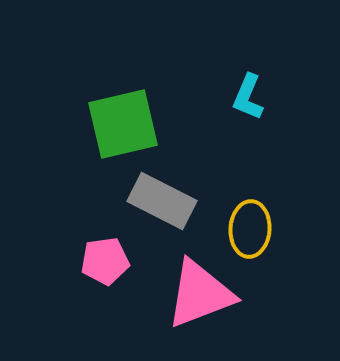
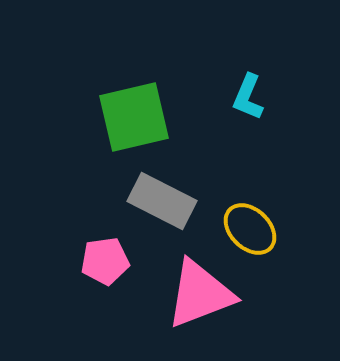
green square: moved 11 px right, 7 px up
yellow ellipse: rotated 50 degrees counterclockwise
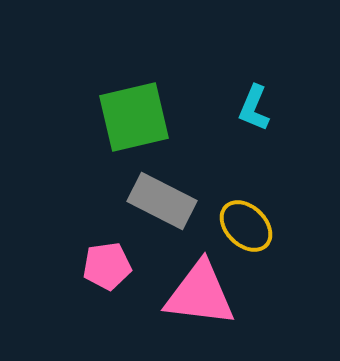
cyan L-shape: moved 6 px right, 11 px down
yellow ellipse: moved 4 px left, 3 px up
pink pentagon: moved 2 px right, 5 px down
pink triangle: rotated 28 degrees clockwise
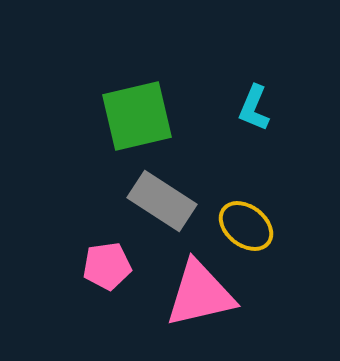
green square: moved 3 px right, 1 px up
gray rectangle: rotated 6 degrees clockwise
yellow ellipse: rotated 6 degrees counterclockwise
pink triangle: rotated 20 degrees counterclockwise
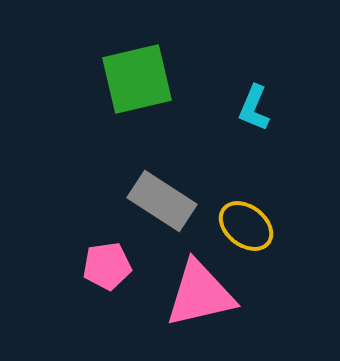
green square: moved 37 px up
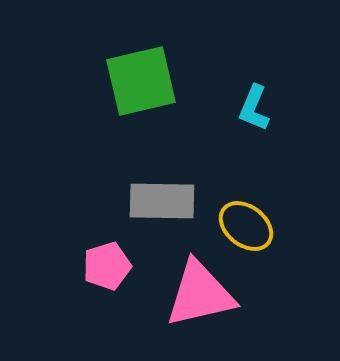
green square: moved 4 px right, 2 px down
gray rectangle: rotated 32 degrees counterclockwise
pink pentagon: rotated 9 degrees counterclockwise
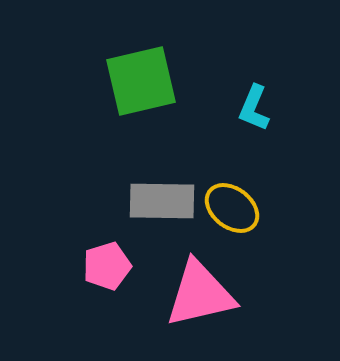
yellow ellipse: moved 14 px left, 18 px up
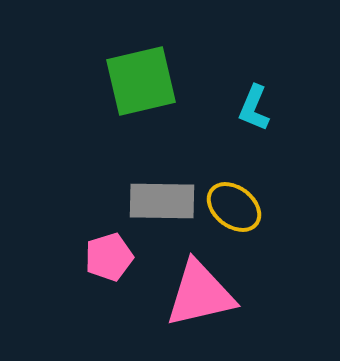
yellow ellipse: moved 2 px right, 1 px up
pink pentagon: moved 2 px right, 9 px up
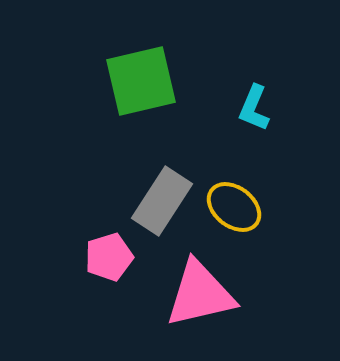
gray rectangle: rotated 58 degrees counterclockwise
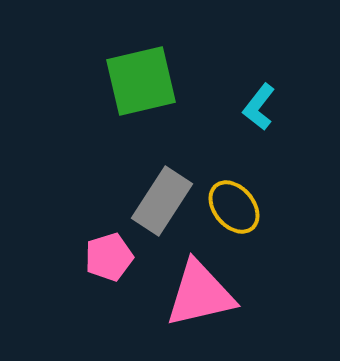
cyan L-shape: moved 5 px right, 1 px up; rotated 15 degrees clockwise
yellow ellipse: rotated 12 degrees clockwise
